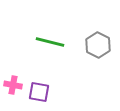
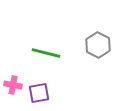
green line: moved 4 px left, 11 px down
purple square: moved 1 px down; rotated 20 degrees counterclockwise
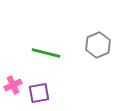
gray hexagon: rotated 10 degrees clockwise
pink cross: rotated 36 degrees counterclockwise
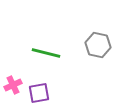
gray hexagon: rotated 25 degrees counterclockwise
